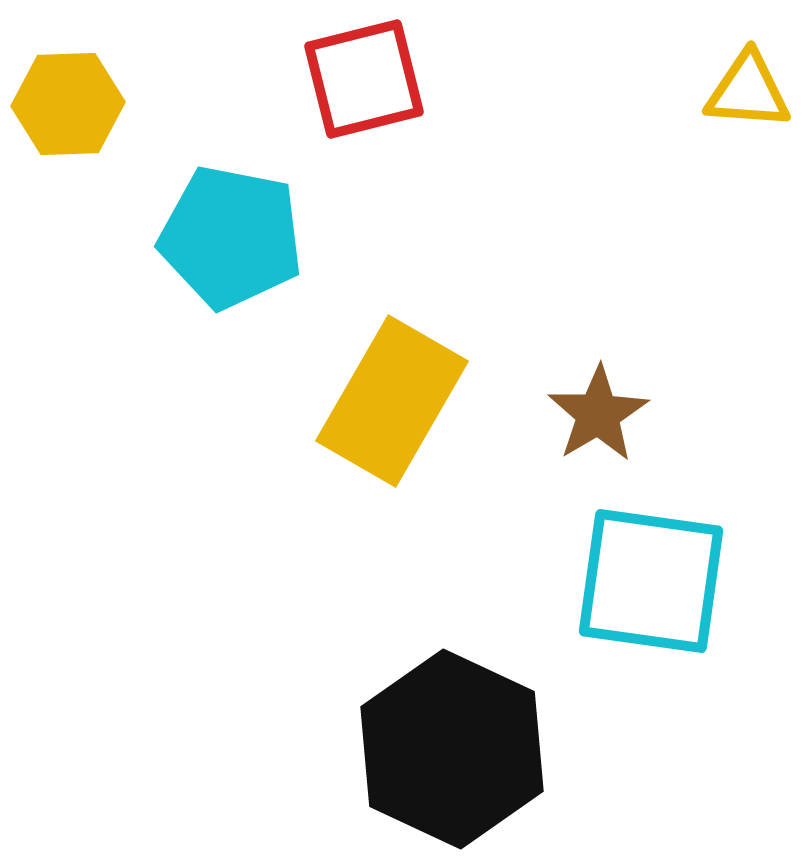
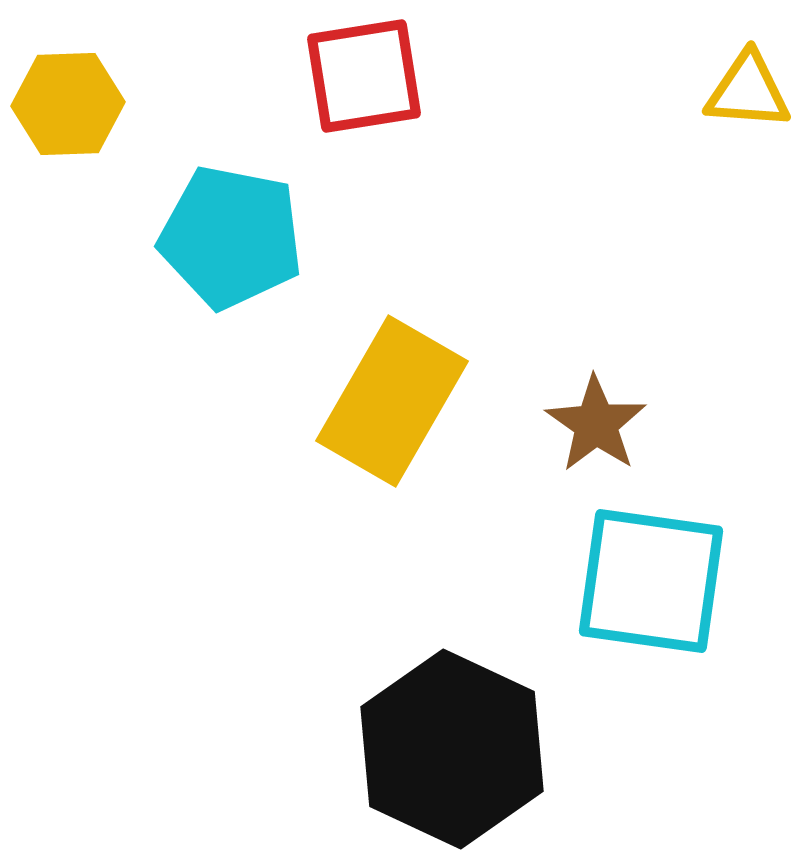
red square: moved 3 px up; rotated 5 degrees clockwise
brown star: moved 2 px left, 10 px down; rotated 6 degrees counterclockwise
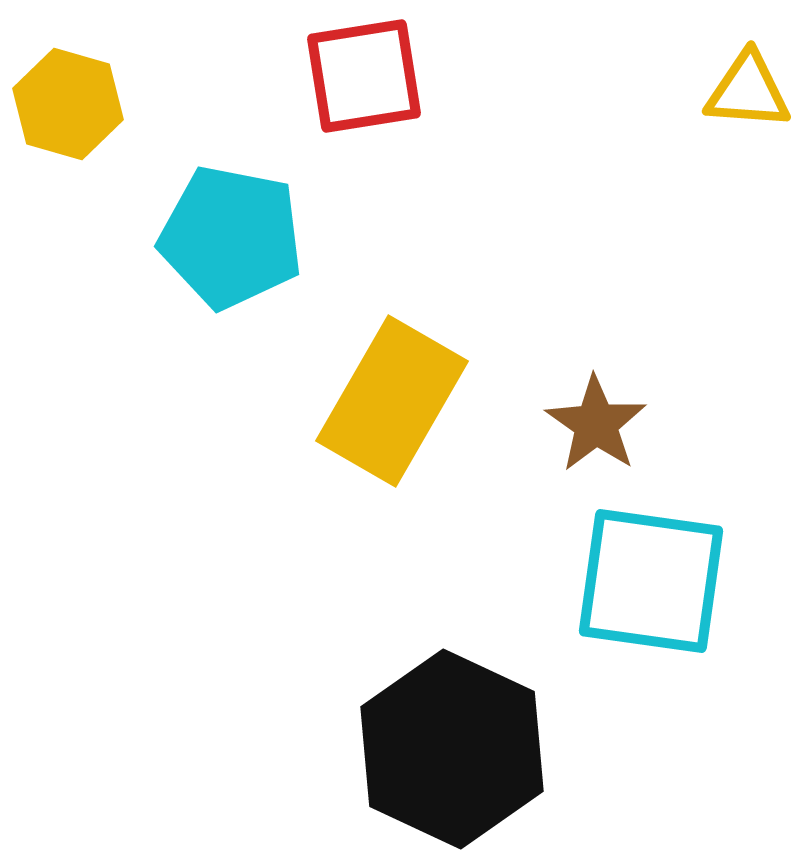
yellow hexagon: rotated 18 degrees clockwise
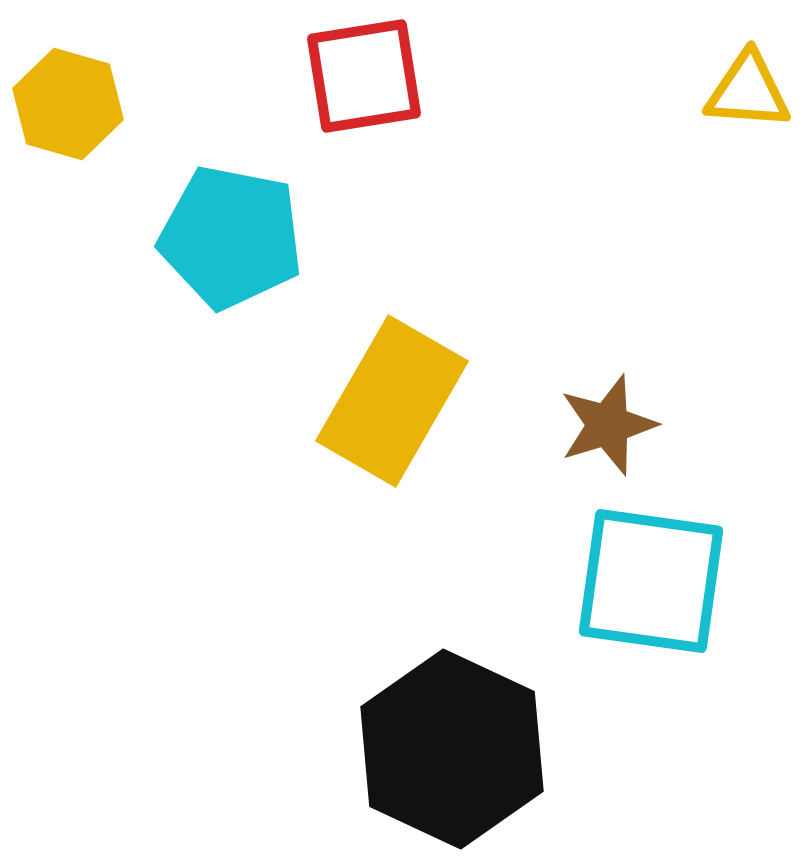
brown star: moved 12 px right, 1 px down; rotated 20 degrees clockwise
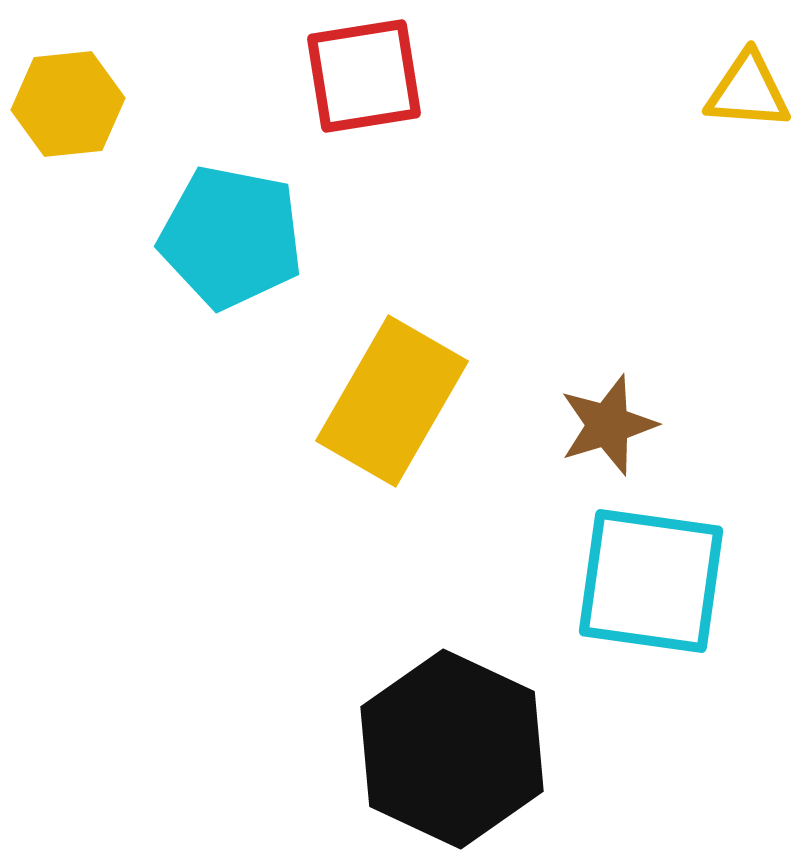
yellow hexagon: rotated 22 degrees counterclockwise
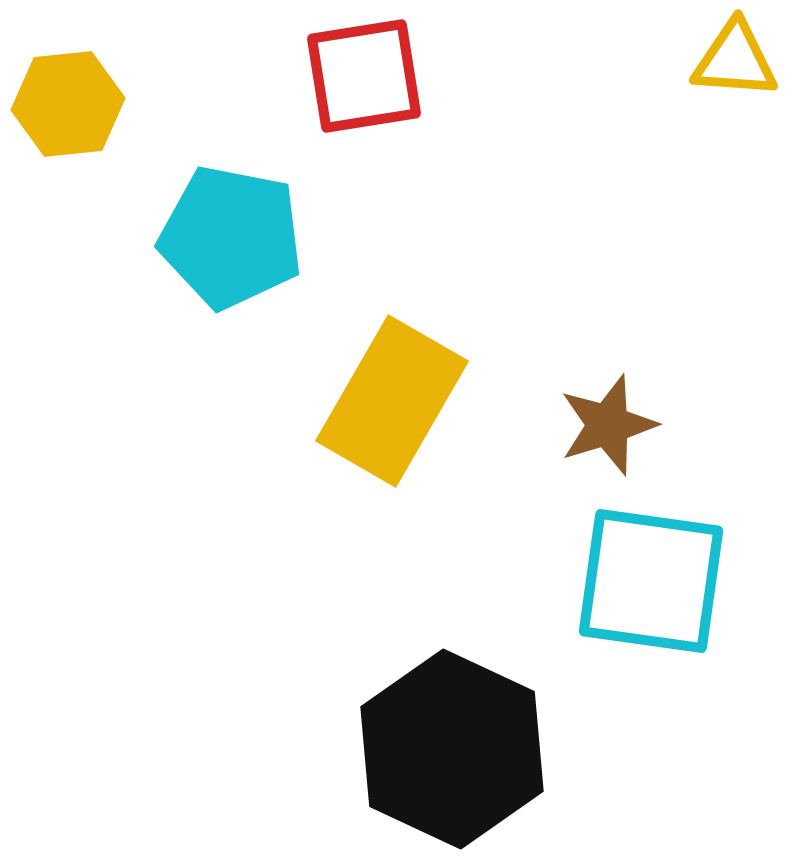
yellow triangle: moved 13 px left, 31 px up
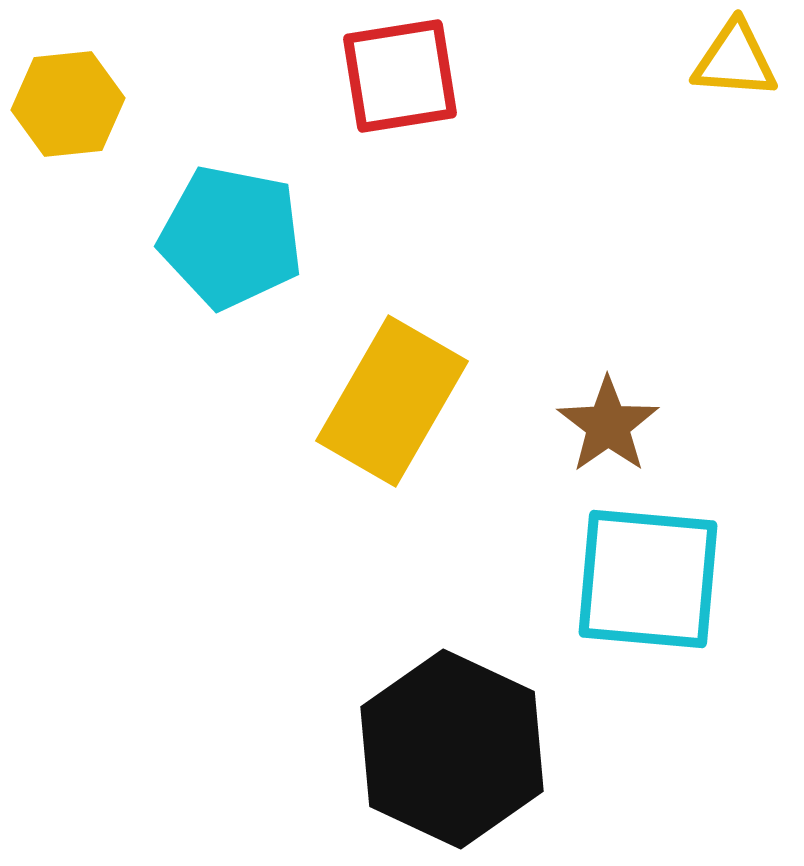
red square: moved 36 px right
brown star: rotated 18 degrees counterclockwise
cyan square: moved 3 px left, 2 px up; rotated 3 degrees counterclockwise
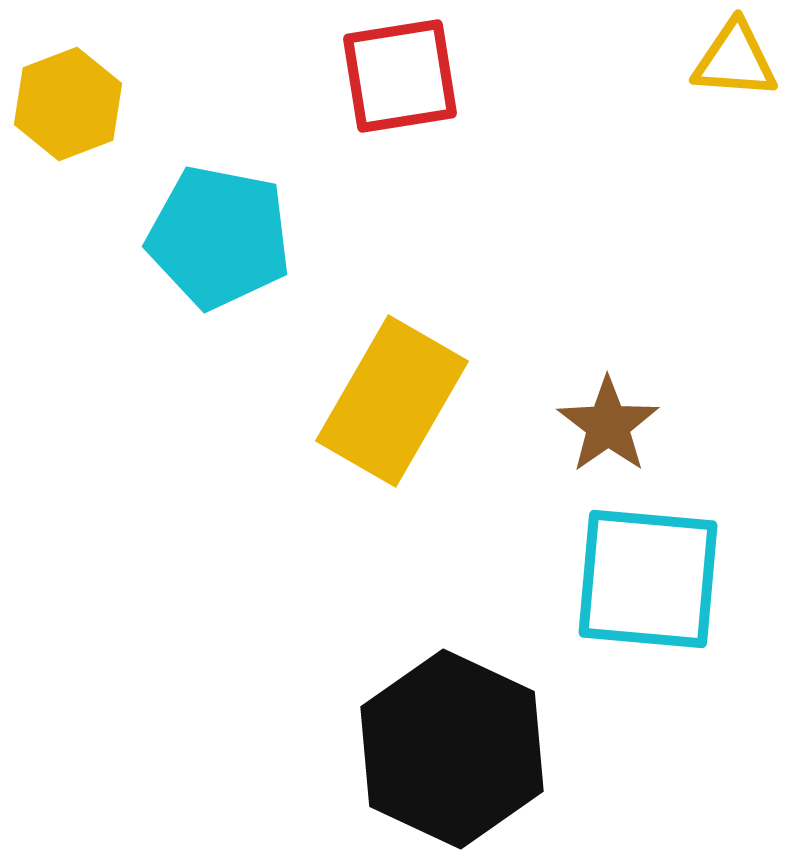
yellow hexagon: rotated 15 degrees counterclockwise
cyan pentagon: moved 12 px left
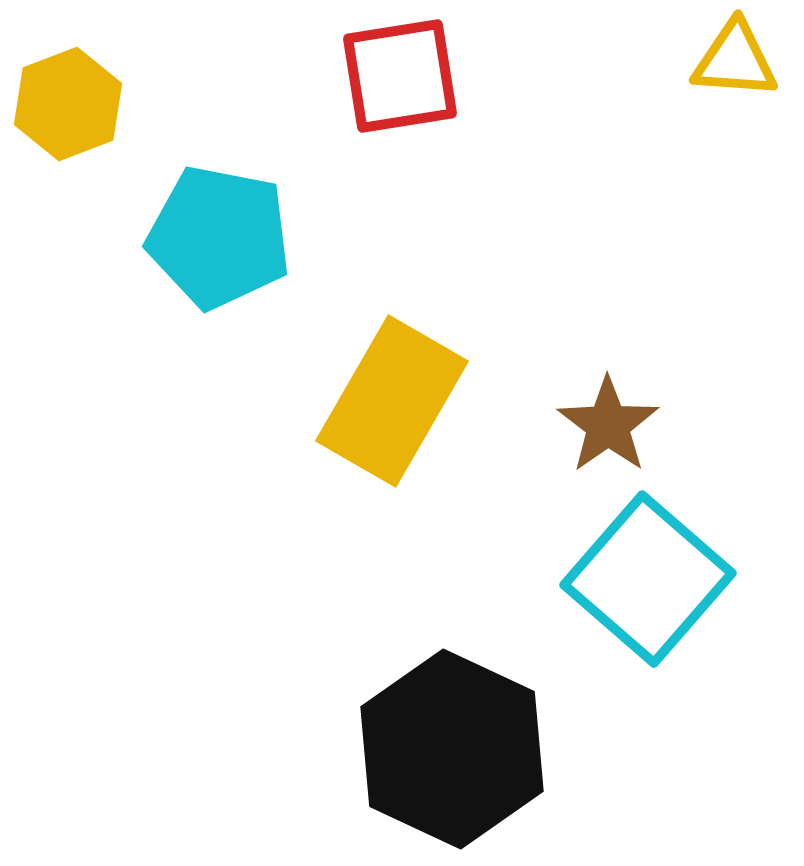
cyan square: rotated 36 degrees clockwise
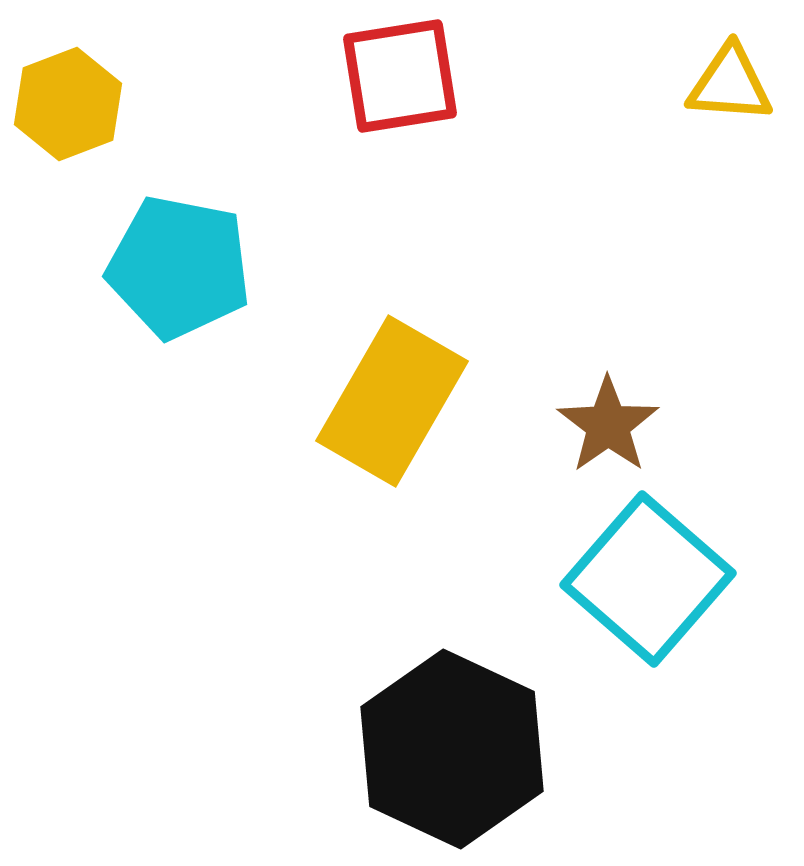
yellow triangle: moved 5 px left, 24 px down
cyan pentagon: moved 40 px left, 30 px down
